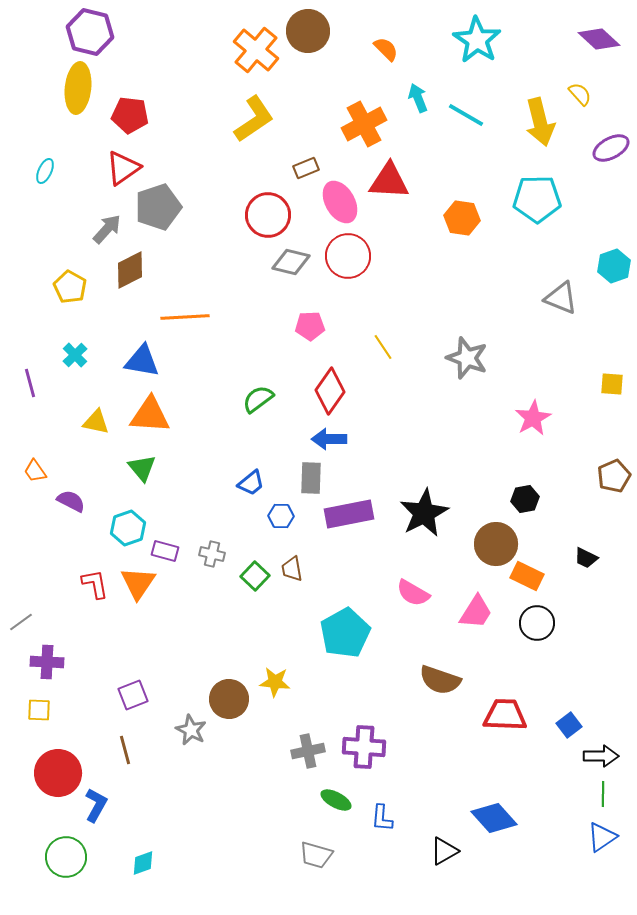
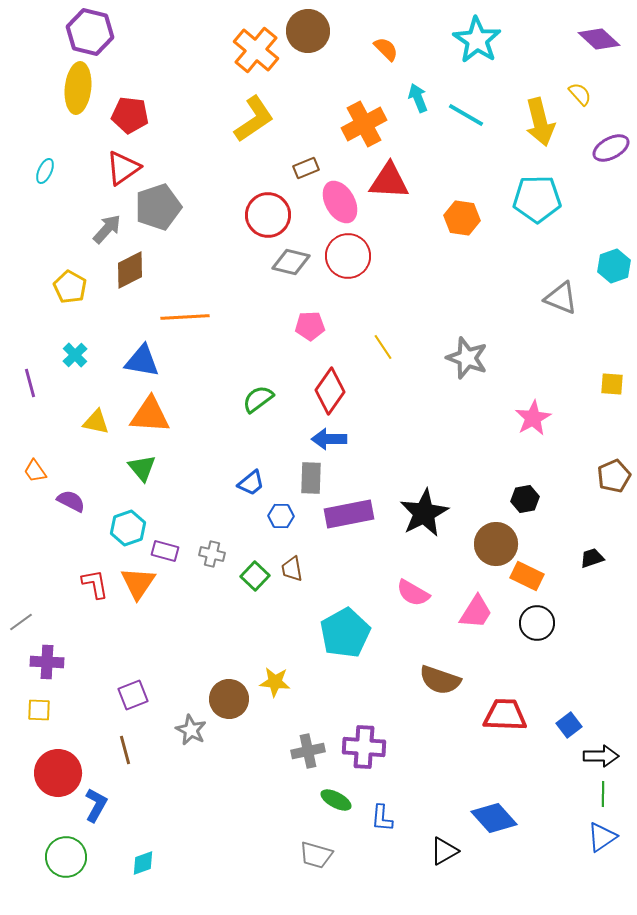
black trapezoid at (586, 558): moved 6 px right; rotated 135 degrees clockwise
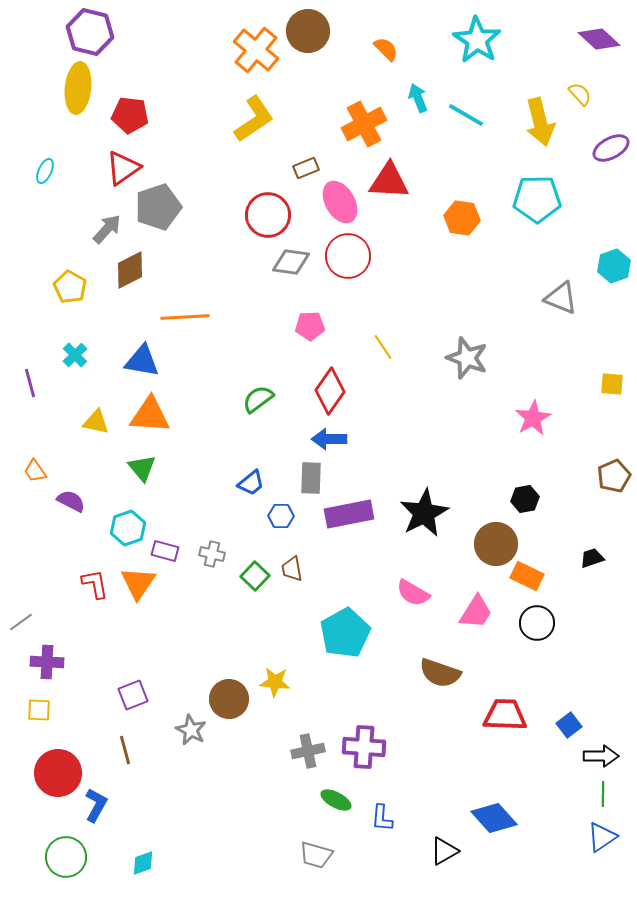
gray diamond at (291, 262): rotated 6 degrees counterclockwise
brown semicircle at (440, 680): moved 7 px up
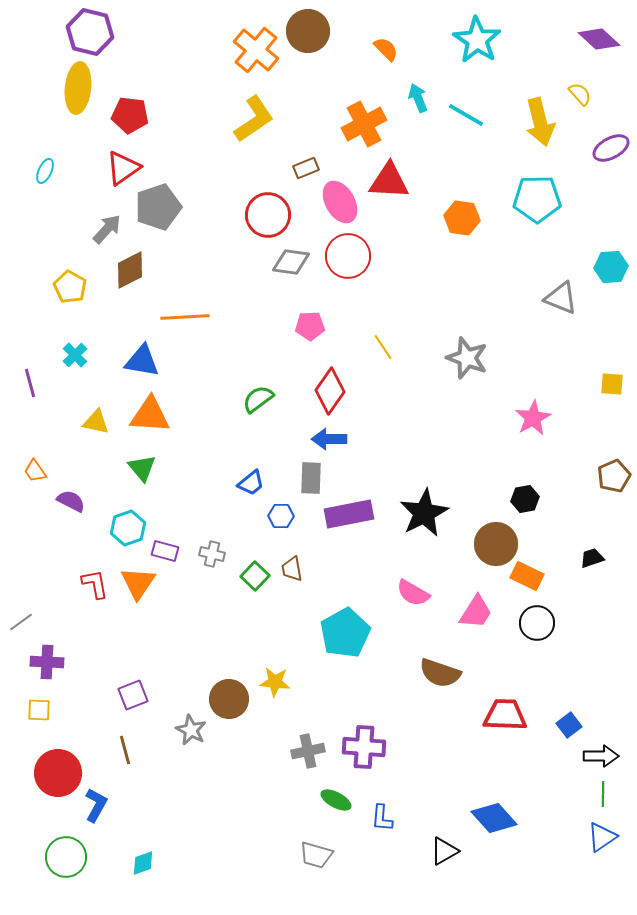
cyan hexagon at (614, 266): moved 3 px left, 1 px down; rotated 16 degrees clockwise
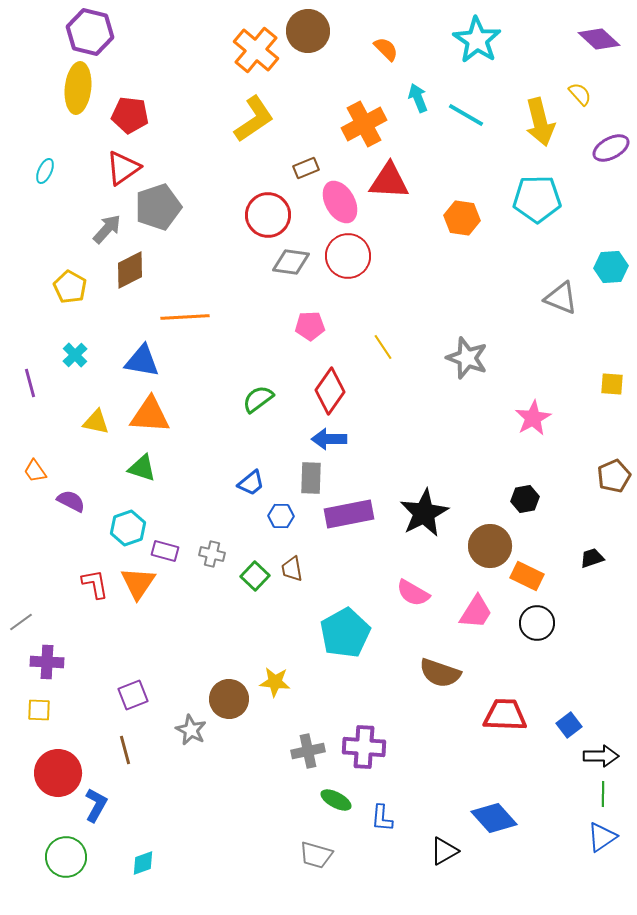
green triangle at (142, 468): rotated 32 degrees counterclockwise
brown circle at (496, 544): moved 6 px left, 2 px down
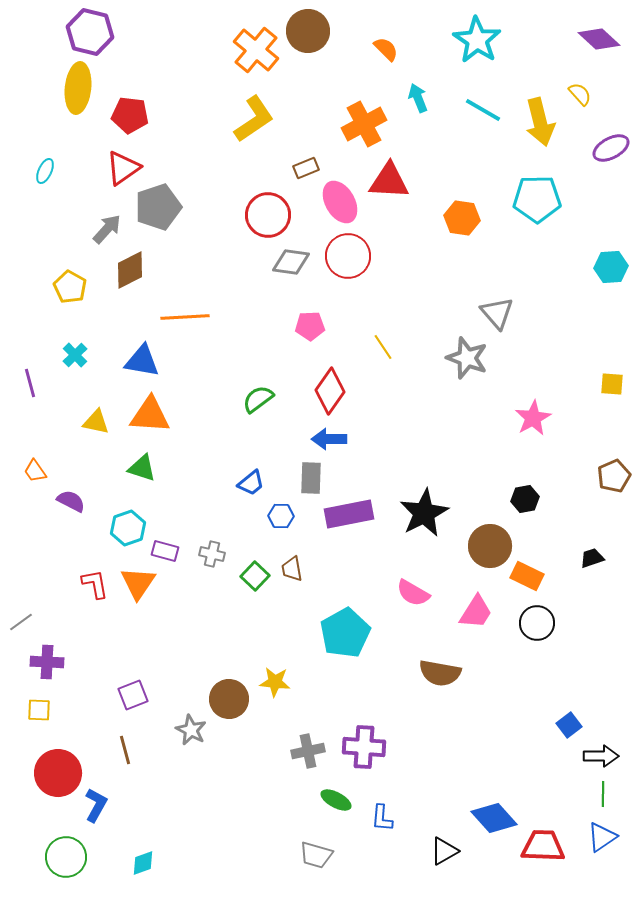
cyan line at (466, 115): moved 17 px right, 5 px up
gray triangle at (561, 298): moved 64 px left, 15 px down; rotated 27 degrees clockwise
brown semicircle at (440, 673): rotated 9 degrees counterclockwise
red trapezoid at (505, 715): moved 38 px right, 131 px down
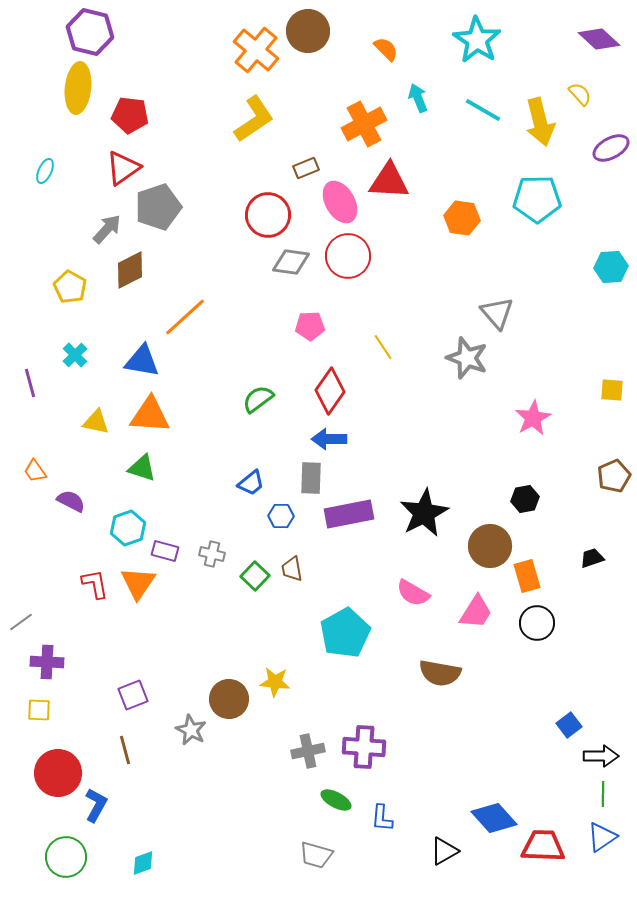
orange line at (185, 317): rotated 39 degrees counterclockwise
yellow square at (612, 384): moved 6 px down
orange rectangle at (527, 576): rotated 48 degrees clockwise
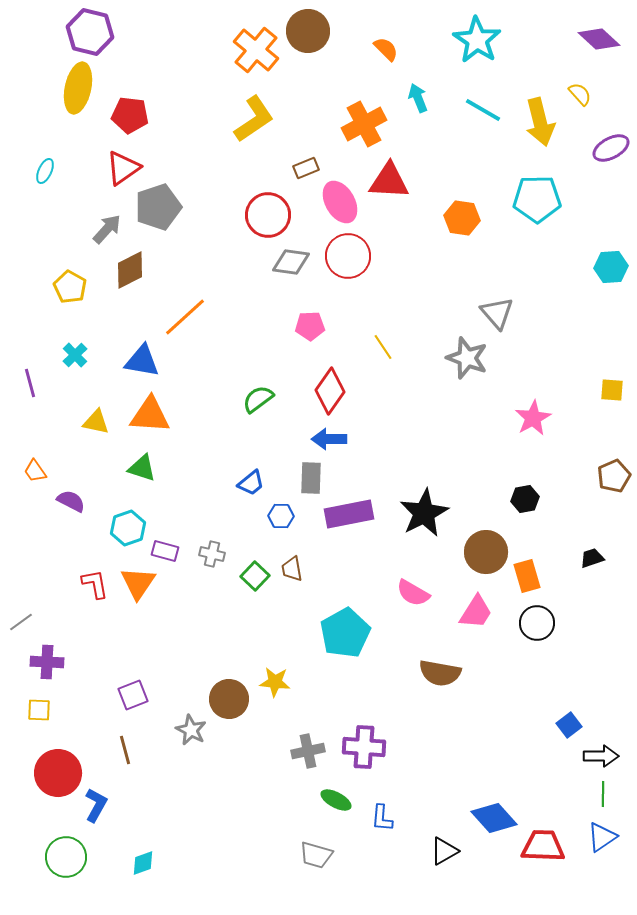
yellow ellipse at (78, 88): rotated 6 degrees clockwise
brown circle at (490, 546): moved 4 px left, 6 px down
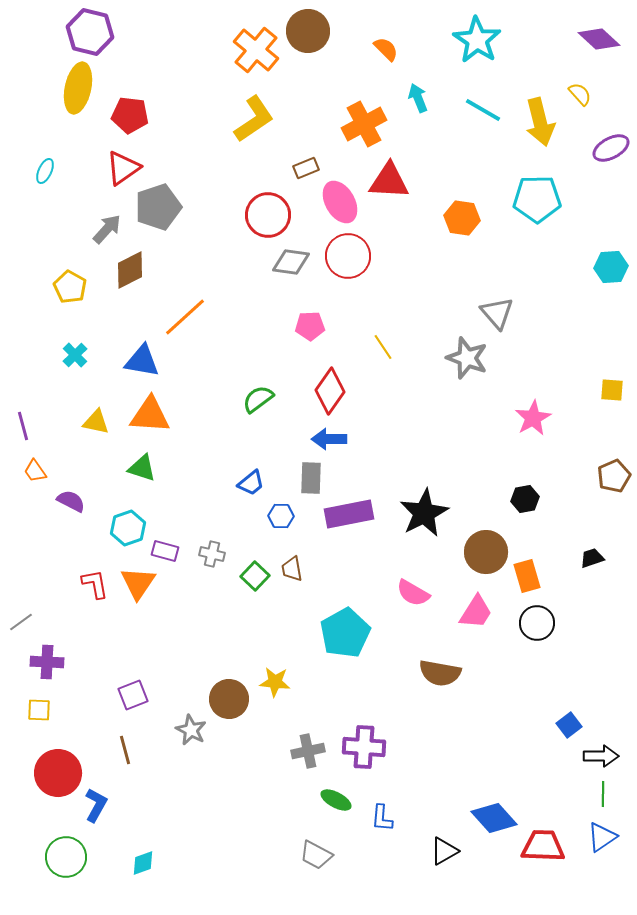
purple line at (30, 383): moved 7 px left, 43 px down
gray trapezoid at (316, 855): rotated 12 degrees clockwise
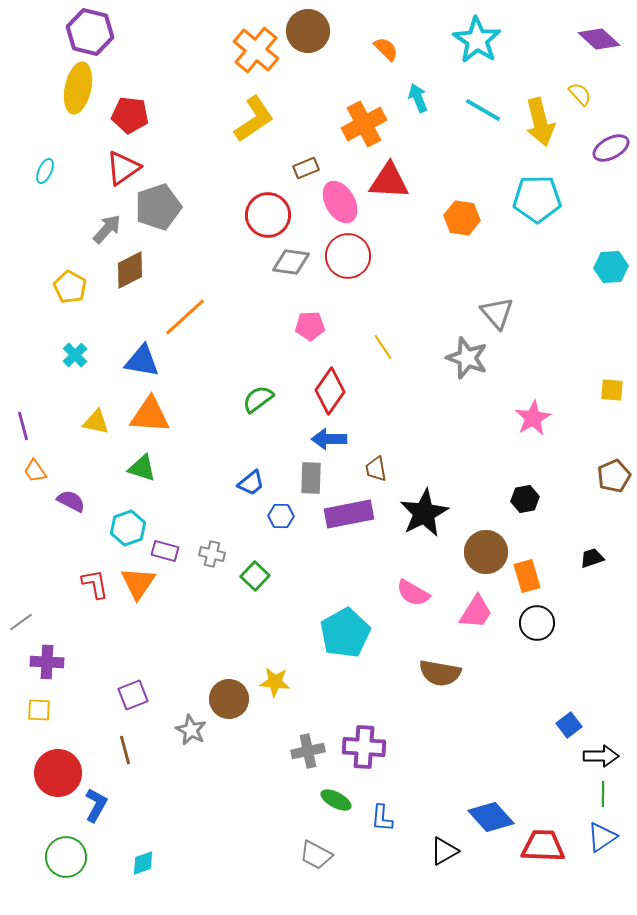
brown trapezoid at (292, 569): moved 84 px right, 100 px up
blue diamond at (494, 818): moved 3 px left, 1 px up
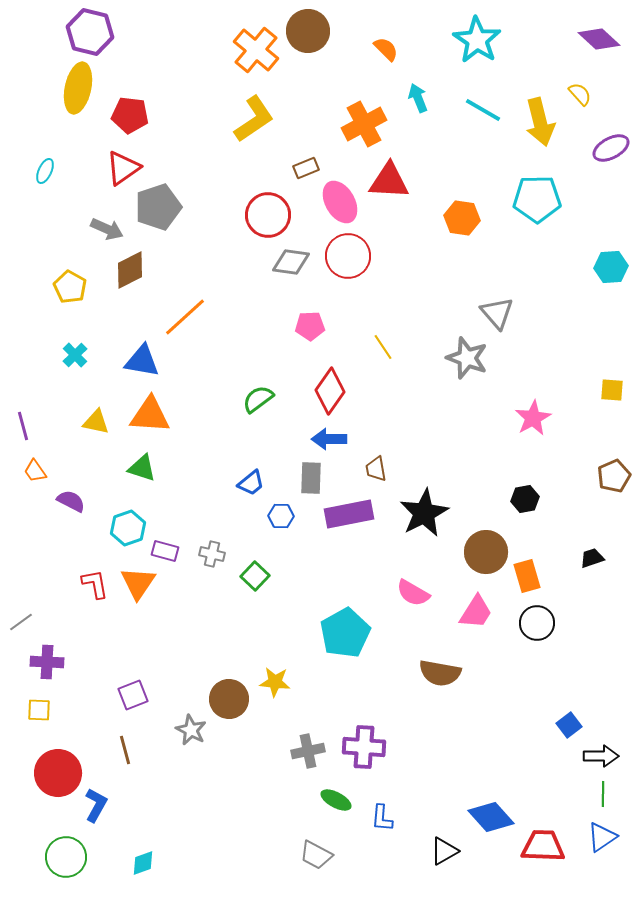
gray arrow at (107, 229): rotated 72 degrees clockwise
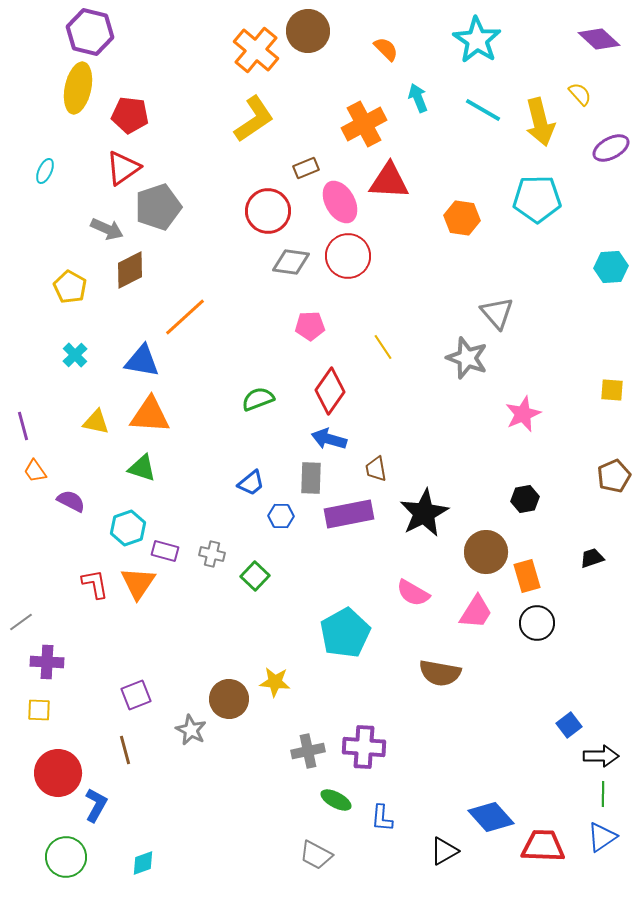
red circle at (268, 215): moved 4 px up
green semicircle at (258, 399): rotated 16 degrees clockwise
pink star at (533, 418): moved 10 px left, 4 px up; rotated 6 degrees clockwise
blue arrow at (329, 439): rotated 16 degrees clockwise
purple square at (133, 695): moved 3 px right
